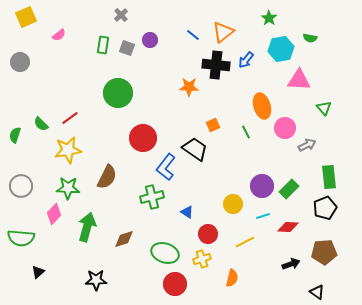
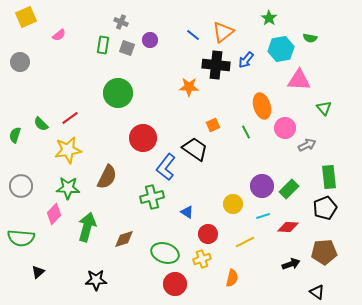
gray cross at (121, 15): moved 7 px down; rotated 24 degrees counterclockwise
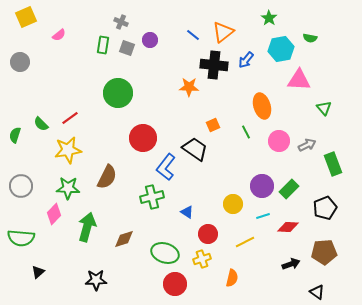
black cross at (216, 65): moved 2 px left
pink circle at (285, 128): moved 6 px left, 13 px down
green rectangle at (329, 177): moved 4 px right, 13 px up; rotated 15 degrees counterclockwise
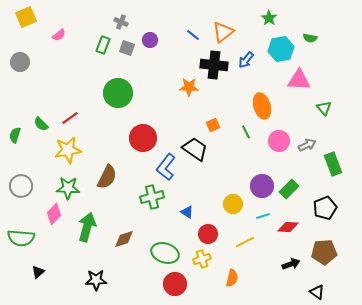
green rectangle at (103, 45): rotated 12 degrees clockwise
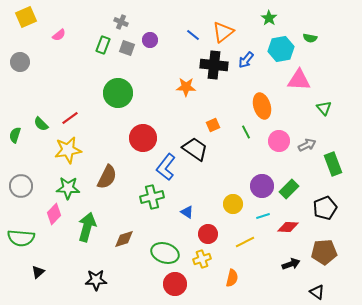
orange star at (189, 87): moved 3 px left
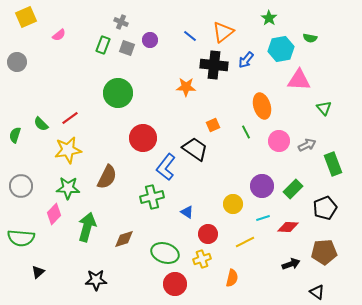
blue line at (193, 35): moved 3 px left, 1 px down
gray circle at (20, 62): moved 3 px left
green rectangle at (289, 189): moved 4 px right
cyan line at (263, 216): moved 2 px down
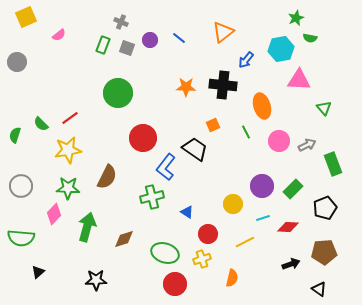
green star at (269, 18): moved 27 px right; rotated 14 degrees clockwise
blue line at (190, 36): moved 11 px left, 2 px down
black cross at (214, 65): moved 9 px right, 20 px down
black triangle at (317, 292): moved 2 px right, 3 px up
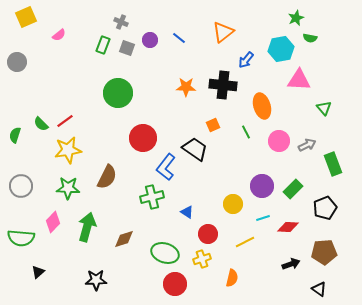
red line at (70, 118): moved 5 px left, 3 px down
pink diamond at (54, 214): moved 1 px left, 8 px down
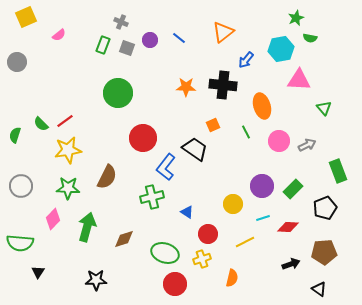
green rectangle at (333, 164): moved 5 px right, 7 px down
pink diamond at (53, 222): moved 3 px up
green semicircle at (21, 238): moved 1 px left, 5 px down
black triangle at (38, 272): rotated 16 degrees counterclockwise
